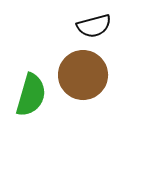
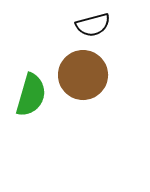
black semicircle: moved 1 px left, 1 px up
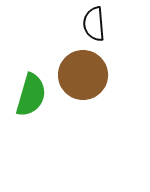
black semicircle: moved 1 px right, 1 px up; rotated 100 degrees clockwise
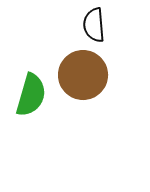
black semicircle: moved 1 px down
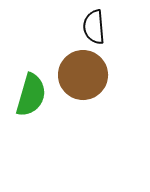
black semicircle: moved 2 px down
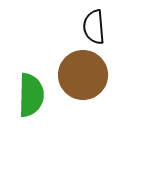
green semicircle: rotated 15 degrees counterclockwise
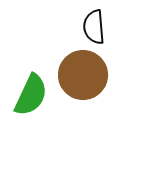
green semicircle: rotated 24 degrees clockwise
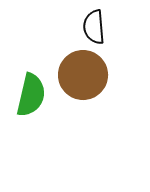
green semicircle: rotated 12 degrees counterclockwise
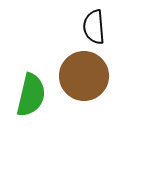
brown circle: moved 1 px right, 1 px down
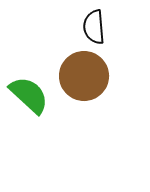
green semicircle: moved 2 px left; rotated 60 degrees counterclockwise
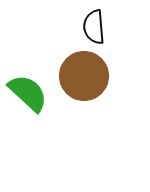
green semicircle: moved 1 px left, 2 px up
